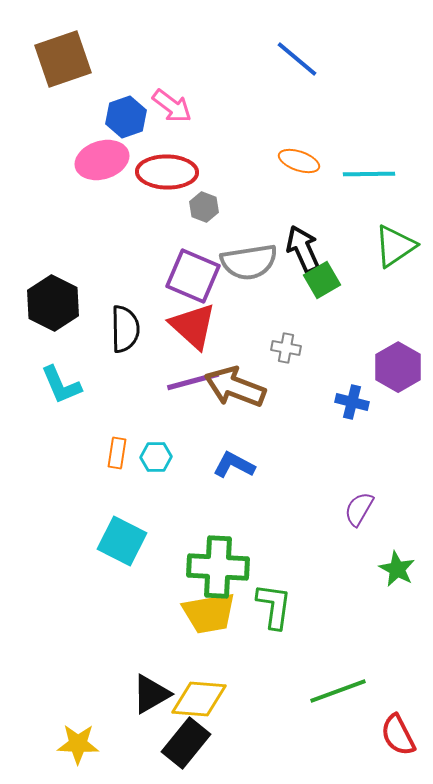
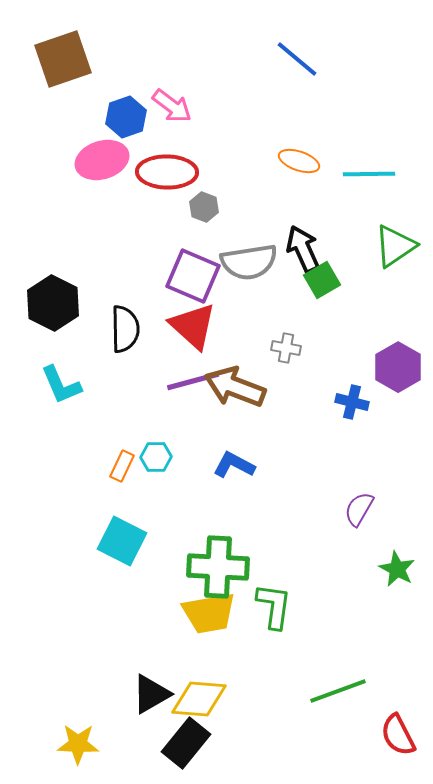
orange rectangle: moved 5 px right, 13 px down; rotated 16 degrees clockwise
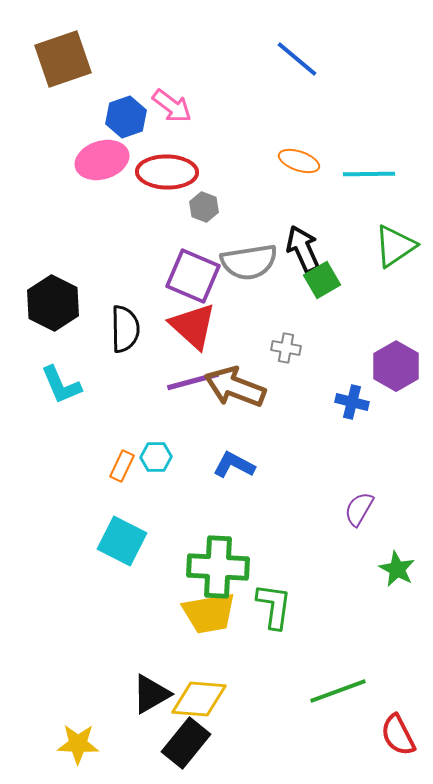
purple hexagon: moved 2 px left, 1 px up
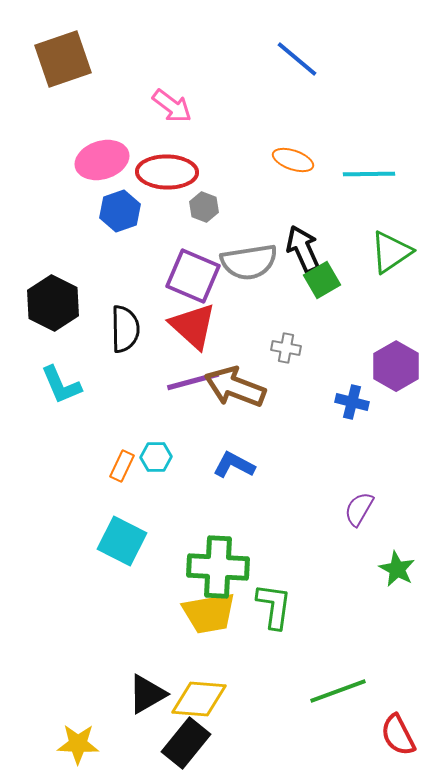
blue hexagon: moved 6 px left, 94 px down
orange ellipse: moved 6 px left, 1 px up
green triangle: moved 4 px left, 6 px down
black triangle: moved 4 px left
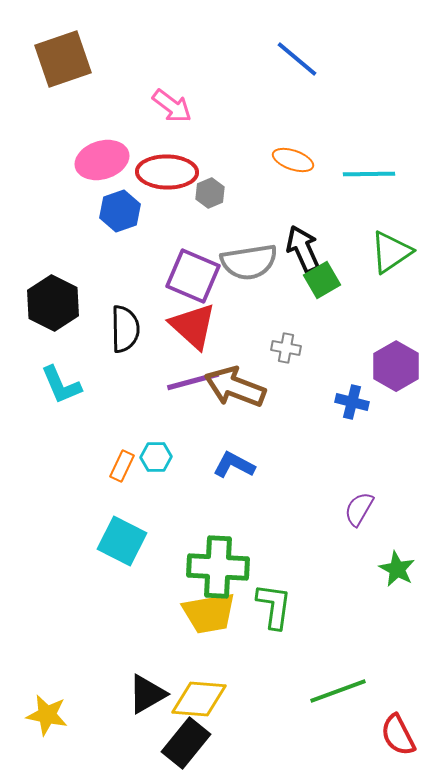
gray hexagon: moved 6 px right, 14 px up; rotated 16 degrees clockwise
yellow star: moved 31 px left, 29 px up; rotated 9 degrees clockwise
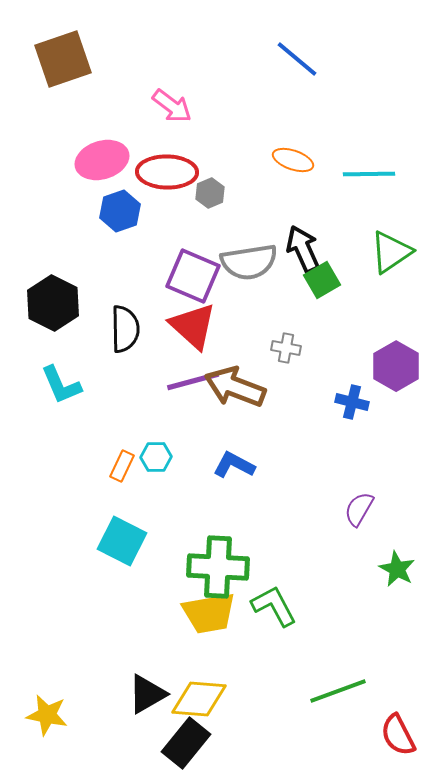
green L-shape: rotated 36 degrees counterclockwise
